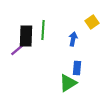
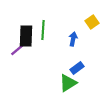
blue rectangle: rotated 48 degrees clockwise
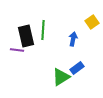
black rectangle: rotated 15 degrees counterclockwise
purple line: rotated 48 degrees clockwise
green triangle: moved 7 px left, 6 px up
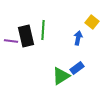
yellow square: rotated 16 degrees counterclockwise
blue arrow: moved 5 px right, 1 px up
purple line: moved 6 px left, 9 px up
green triangle: moved 1 px up
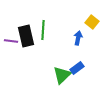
green triangle: moved 1 px right, 1 px up; rotated 12 degrees counterclockwise
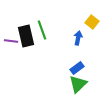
green line: moved 1 px left; rotated 24 degrees counterclockwise
green triangle: moved 16 px right, 9 px down
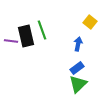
yellow square: moved 2 px left
blue arrow: moved 6 px down
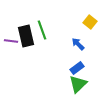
blue arrow: rotated 56 degrees counterclockwise
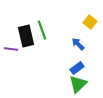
purple line: moved 8 px down
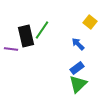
green line: rotated 54 degrees clockwise
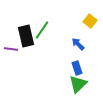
yellow square: moved 1 px up
blue rectangle: rotated 72 degrees counterclockwise
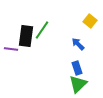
black rectangle: rotated 20 degrees clockwise
